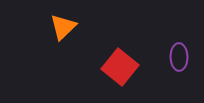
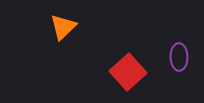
red square: moved 8 px right, 5 px down; rotated 9 degrees clockwise
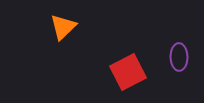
red square: rotated 15 degrees clockwise
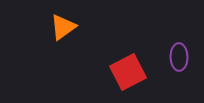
orange triangle: rotated 8 degrees clockwise
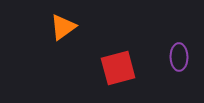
red square: moved 10 px left, 4 px up; rotated 12 degrees clockwise
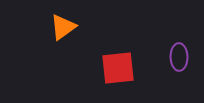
red square: rotated 9 degrees clockwise
